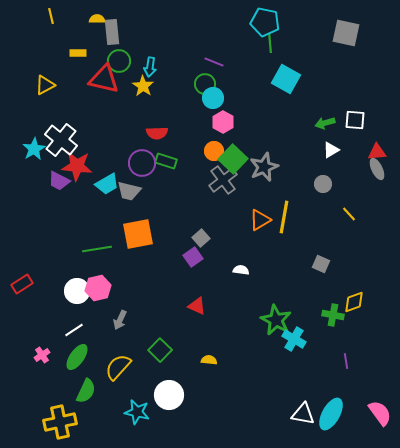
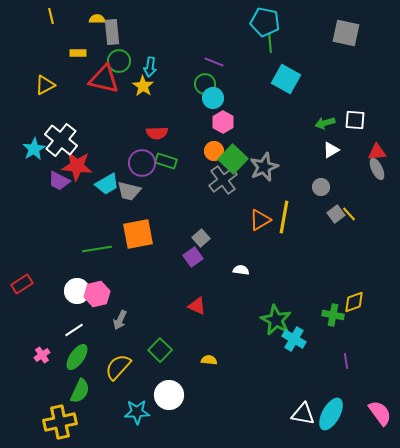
gray circle at (323, 184): moved 2 px left, 3 px down
gray square at (321, 264): moved 15 px right, 50 px up; rotated 30 degrees clockwise
pink hexagon at (98, 288): moved 1 px left, 6 px down
green semicircle at (86, 391): moved 6 px left
cyan star at (137, 412): rotated 15 degrees counterclockwise
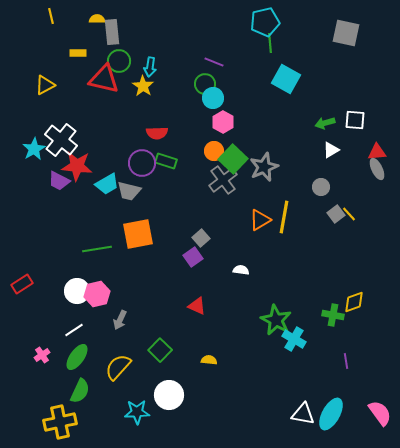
cyan pentagon at (265, 22): rotated 24 degrees counterclockwise
